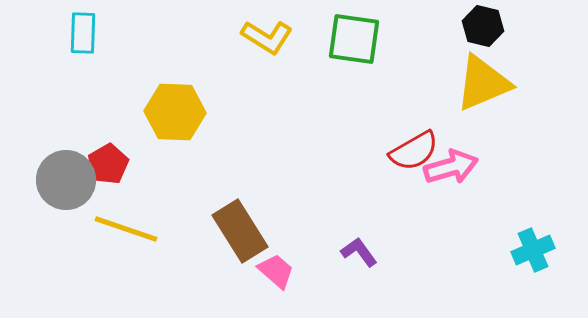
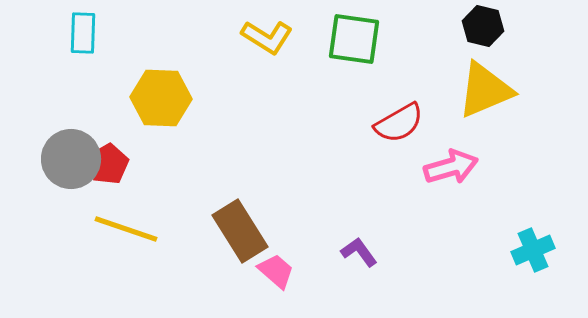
yellow triangle: moved 2 px right, 7 px down
yellow hexagon: moved 14 px left, 14 px up
red semicircle: moved 15 px left, 28 px up
gray circle: moved 5 px right, 21 px up
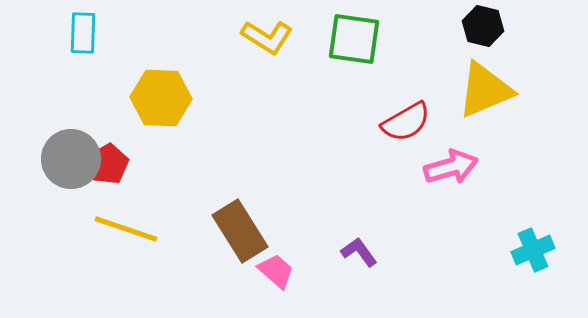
red semicircle: moved 7 px right, 1 px up
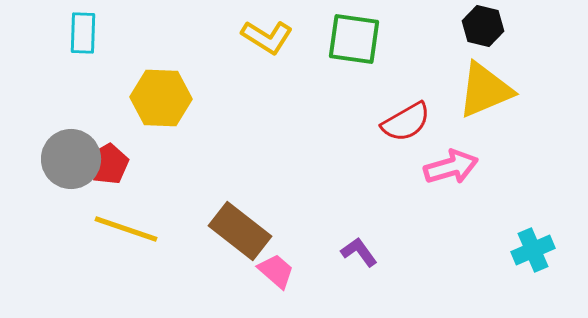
brown rectangle: rotated 20 degrees counterclockwise
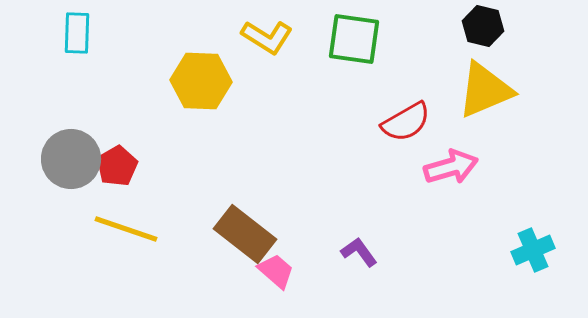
cyan rectangle: moved 6 px left
yellow hexagon: moved 40 px right, 17 px up
red pentagon: moved 9 px right, 2 px down
brown rectangle: moved 5 px right, 3 px down
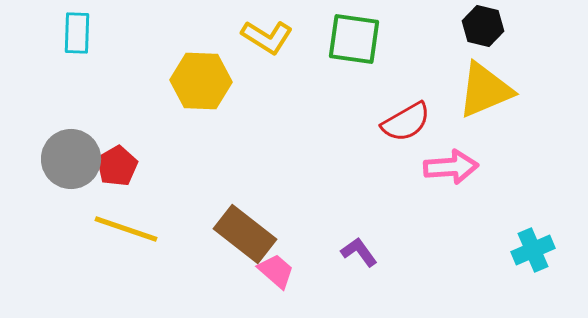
pink arrow: rotated 12 degrees clockwise
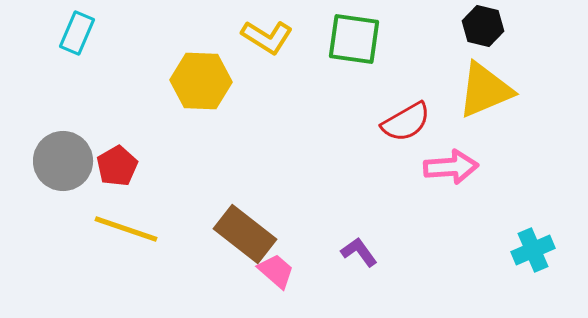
cyan rectangle: rotated 21 degrees clockwise
gray circle: moved 8 px left, 2 px down
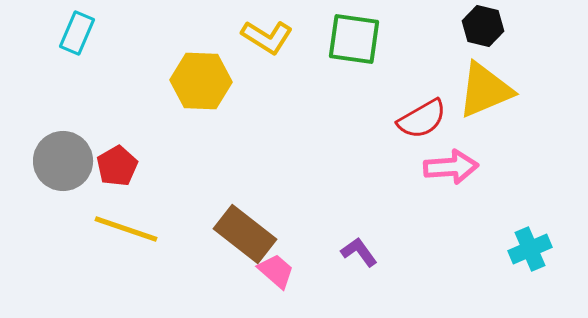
red semicircle: moved 16 px right, 3 px up
cyan cross: moved 3 px left, 1 px up
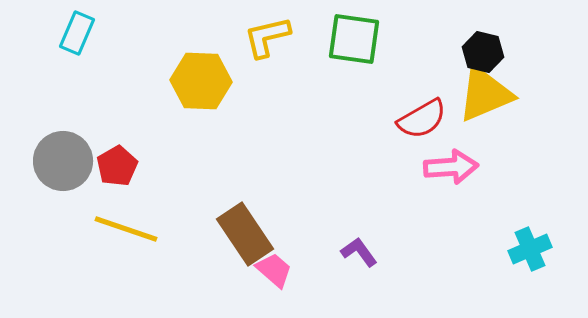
black hexagon: moved 26 px down
yellow L-shape: rotated 135 degrees clockwise
yellow triangle: moved 4 px down
brown rectangle: rotated 18 degrees clockwise
pink trapezoid: moved 2 px left, 1 px up
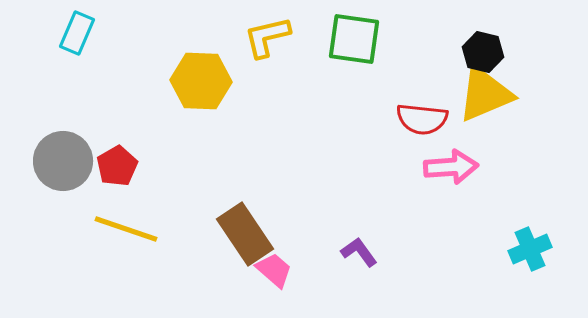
red semicircle: rotated 36 degrees clockwise
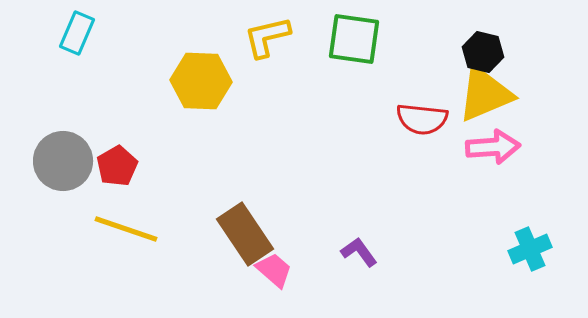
pink arrow: moved 42 px right, 20 px up
